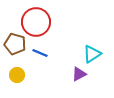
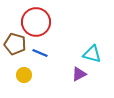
cyan triangle: rotated 48 degrees clockwise
yellow circle: moved 7 px right
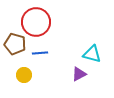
blue line: rotated 28 degrees counterclockwise
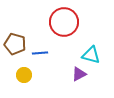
red circle: moved 28 px right
cyan triangle: moved 1 px left, 1 px down
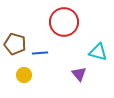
cyan triangle: moved 7 px right, 3 px up
purple triangle: rotated 42 degrees counterclockwise
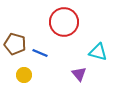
blue line: rotated 28 degrees clockwise
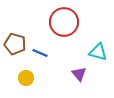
yellow circle: moved 2 px right, 3 px down
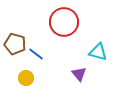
blue line: moved 4 px left, 1 px down; rotated 14 degrees clockwise
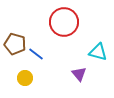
yellow circle: moved 1 px left
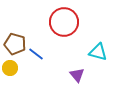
purple triangle: moved 2 px left, 1 px down
yellow circle: moved 15 px left, 10 px up
